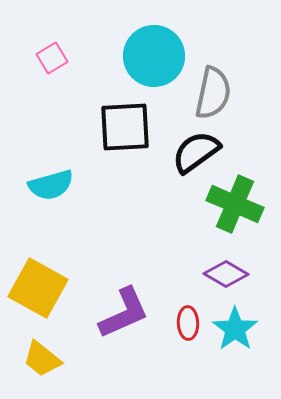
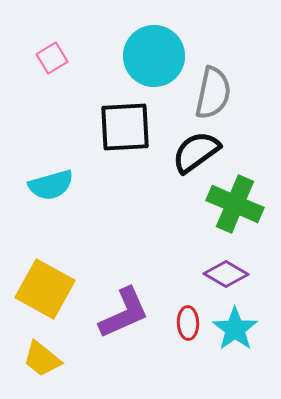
yellow square: moved 7 px right, 1 px down
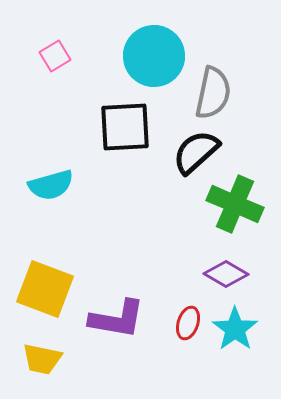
pink square: moved 3 px right, 2 px up
black semicircle: rotated 6 degrees counterclockwise
yellow square: rotated 8 degrees counterclockwise
purple L-shape: moved 7 px left, 6 px down; rotated 34 degrees clockwise
red ellipse: rotated 20 degrees clockwise
yellow trapezoid: rotated 27 degrees counterclockwise
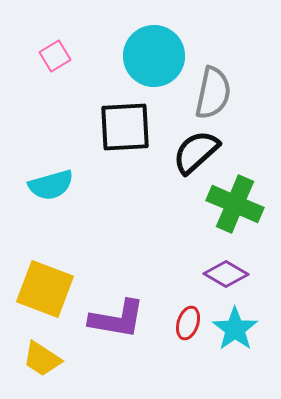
yellow trapezoid: rotated 21 degrees clockwise
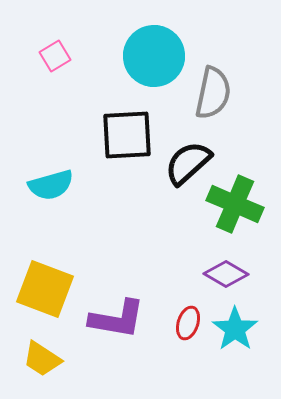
black square: moved 2 px right, 8 px down
black semicircle: moved 8 px left, 11 px down
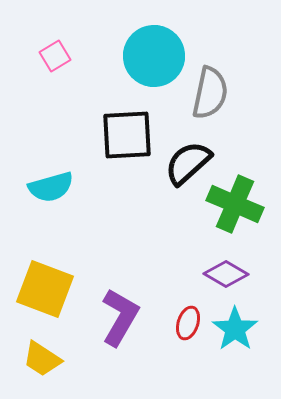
gray semicircle: moved 3 px left
cyan semicircle: moved 2 px down
purple L-shape: moved 3 px right, 2 px up; rotated 70 degrees counterclockwise
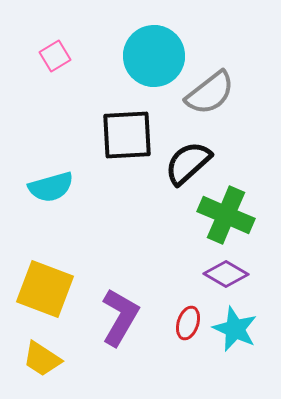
gray semicircle: rotated 40 degrees clockwise
green cross: moved 9 px left, 11 px down
cyan star: rotated 12 degrees counterclockwise
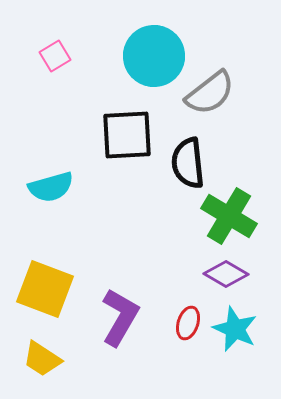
black semicircle: rotated 54 degrees counterclockwise
green cross: moved 3 px right, 1 px down; rotated 8 degrees clockwise
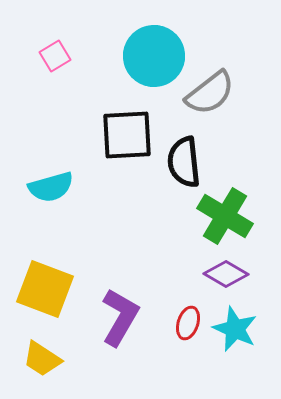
black semicircle: moved 4 px left, 1 px up
green cross: moved 4 px left
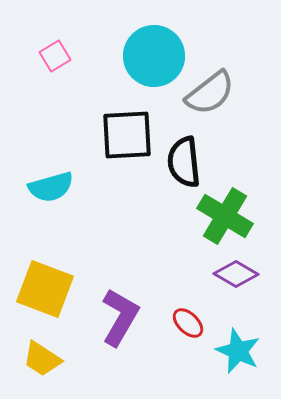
purple diamond: moved 10 px right
red ellipse: rotated 64 degrees counterclockwise
cyan star: moved 3 px right, 22 px down
